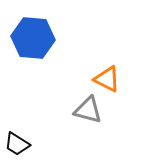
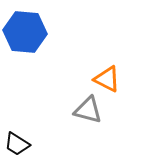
blue hexagon: moved 8 px left, 6 px up
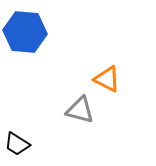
gray triangle: moved 8 px left
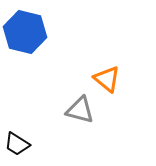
blue hexagon: rotated 9 degrees clockwise
orange triangle: rotated 12 degrees clockwise
